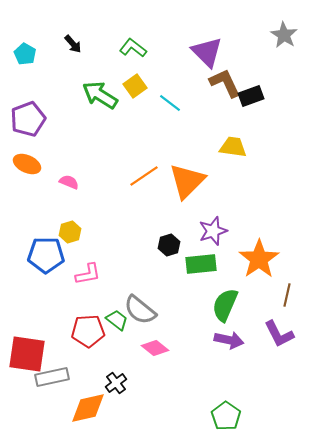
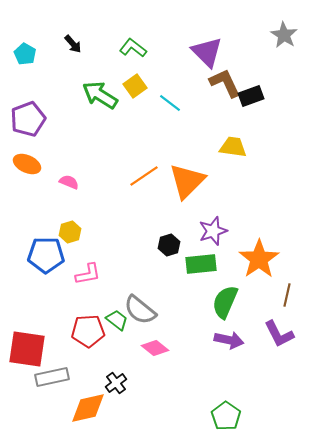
green semicircle: moved 3 px up
red square: moved 5 px up
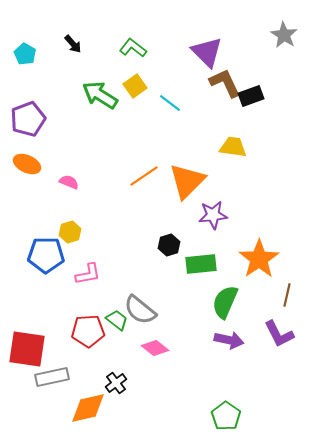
purple star: moved 16 px up; rotated 12 degrees clockwise
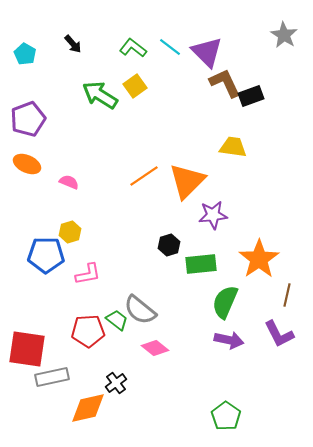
cyan line: moved 56 px up
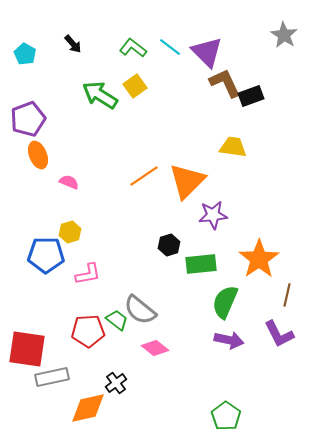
orange ellipse: moved 11 px right, 9 px up; rotated 44 degrees clockwise
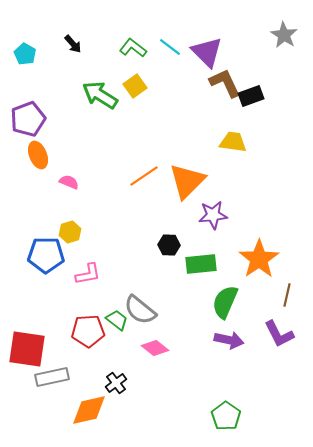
yellow trapezoid: moved 5 px up
black hexagon: rotated 20 degrees clockwise
orange diamond: moved 1 px right, 2 px down
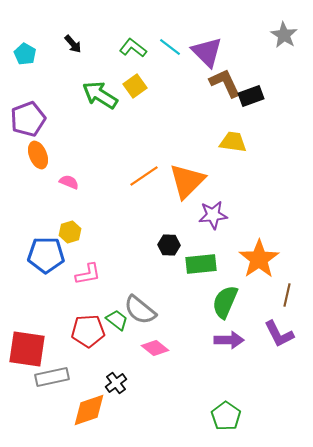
purple arrow: rotated 12 degrees counterclockwise
orange diamond: rotated 6 degrees counterclockwise
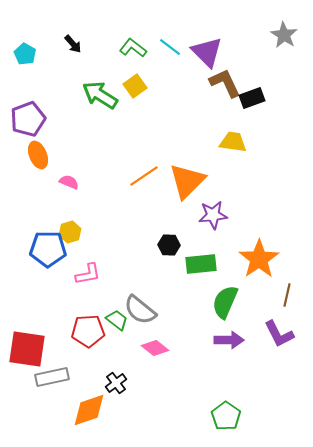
black rectangle: moved 1 px right, 2 px down
blue pentagon: moved 2 px right, 6 px up
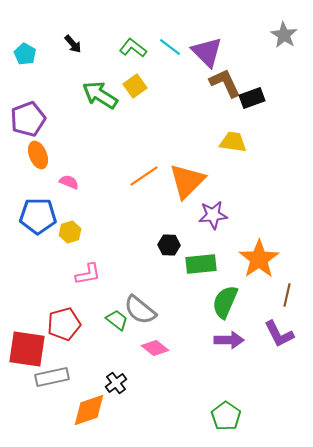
blue pentagon: moved 10 px left, 33 px up
red pentagon: moved 24 px left, 7 px up; rotated 12 degrees counterclockwise
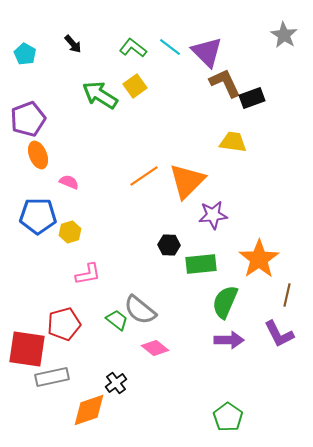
green pentagon: moved 2 px right, 1 px down
